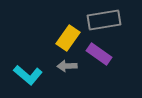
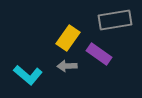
gray rectangle: moved 11 px right
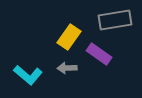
yellow rectangle: moved 1 px right, 1 px up
gray arrow: moved 2 px down
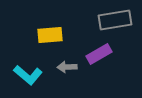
yellow rectangle: moved 19 px left, 2 px up; rotated 50 degrees clockwise
purple rectangle: rotated 65 degrees counterclockwise
gray arrow: moved 1 px up
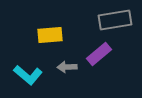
purple rectangle: rotated 10 degrees counterclockwise
